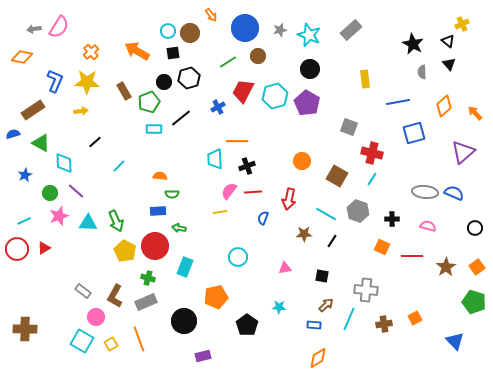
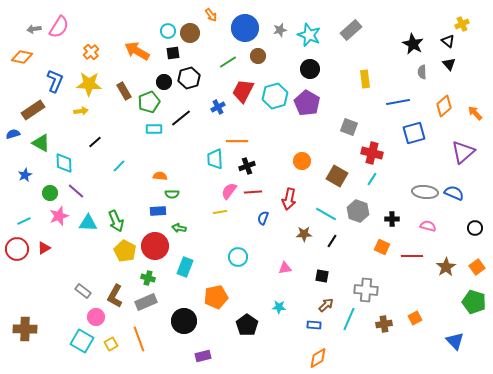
yellow star at (87, 82): moved 2 px right, 2 px down
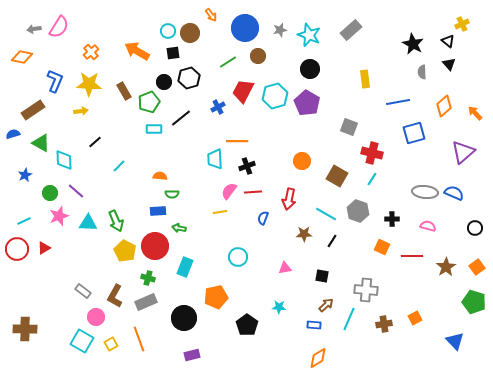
cyan diamond at (64, 163): moved 3 px up
black circle at (184, 321): moved 3 px up
purple rectangle at (203, 356): moved 11 px left, 1 px up
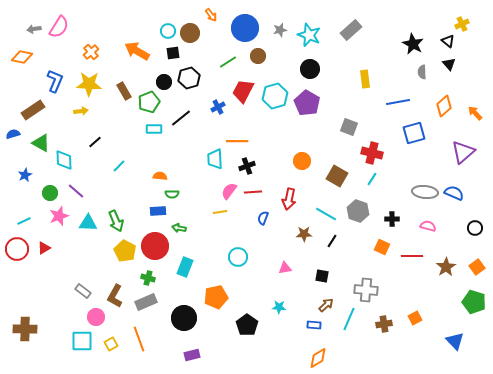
cyan square at (82, 341): rotated 30 degrees counterclockwise
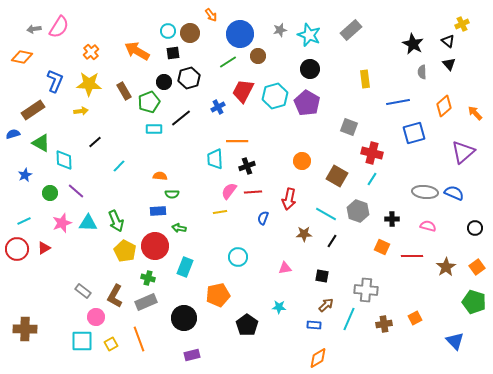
blue circle at (245, 28): moved 5 px left, 6 px down
pink star at (59, 216): moved 3 px right, 7 px down
orange pentagon at (216, 297): moved 2 px right, 2 px up
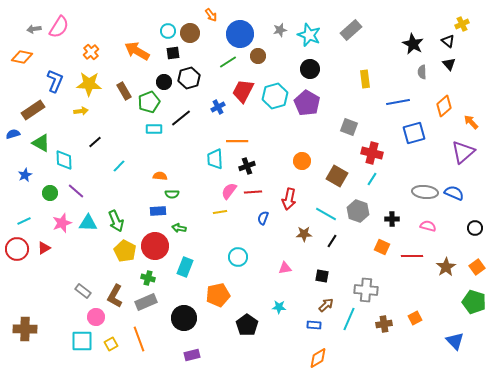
orange arrow at (475, 113): moved 4 px left, 9 px down
